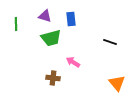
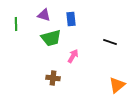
purple triangle: moved 1 px left, 1 px up
pink arrow: moved 6 px up; rotated 88 degrees clockwise
orange triangle: moved 2 px down; rotated 30 degrees clockwise
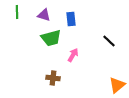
green line: moved 1 px right, 12 px up
black line: moved 1 px left, 1 px up; rotated 24 degrees clockwise
pink arrow: moved 1 px up
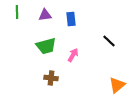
purple triangle: moved 1 px right; rotated 24 degrees counterclockwise
green trapezoid: moved 5 px left, 8 px down
brown cross: moved 2 px left
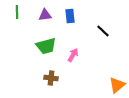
blue rectangle: moved 1 px left, 3 px up
black line: moved 6 px left, 10 px up
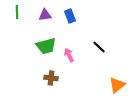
blue rectangle: rotated 16 degrees counterclockwise
black line: moved 4 px left, 16 px down
pink arrow: moved 4 px left; rotated 56 degrees counterclockwise
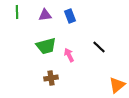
brown cross: rotated 16 degrees counterclockwise
